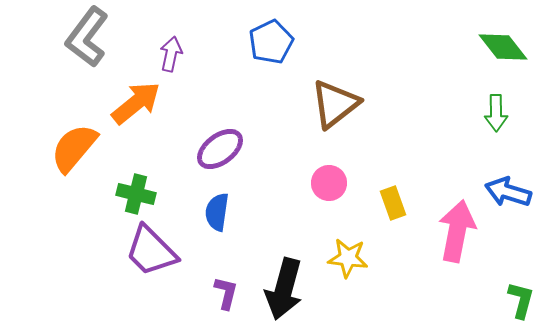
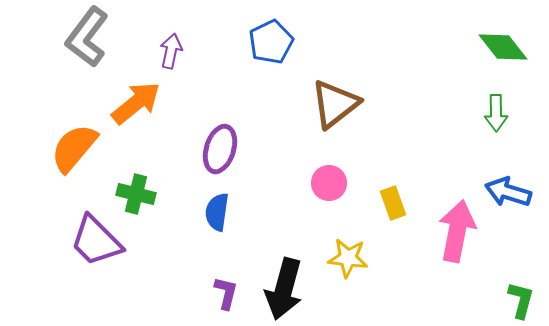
purple arrow: moved 3 px up
purple ellipse: rotated 36 degrees counterclockwise
purple trapezoid: moved 55 px left, 10 px up
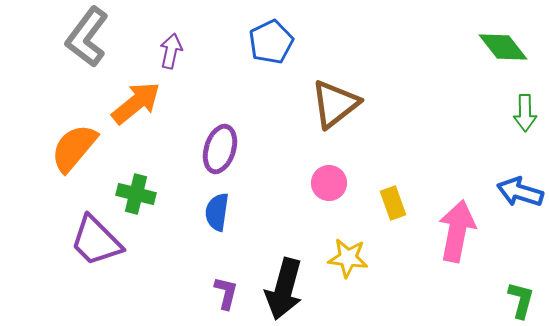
green arrow: moved 29 px right
blue arrow: moved 12 px right
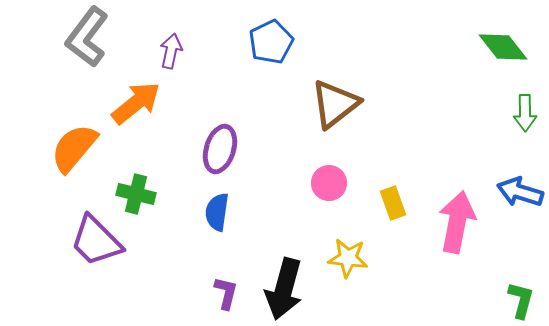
pink arrow: moved 9 px up
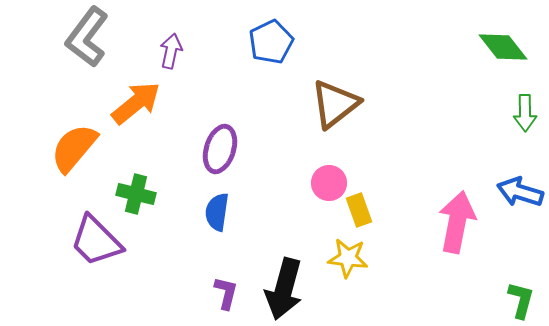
yellow rectangle: moved 34 px left, 7 px down
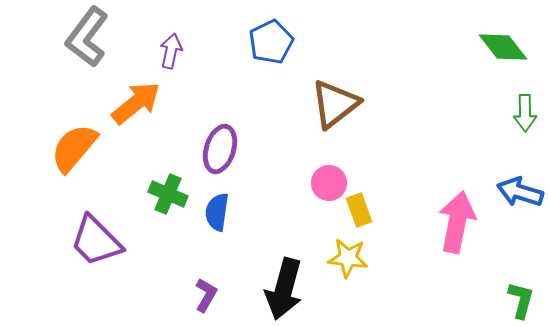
green cross: moved 32 px right; rotated 9 degrees clockwise
purple L-shape: moved 20 px left, 2 px down; rotated 16 degrees clockwise
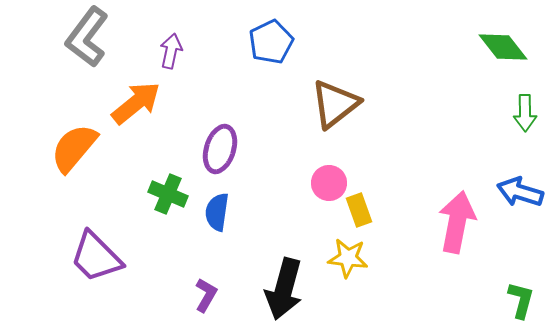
purple trapezoid: moved 16 px down
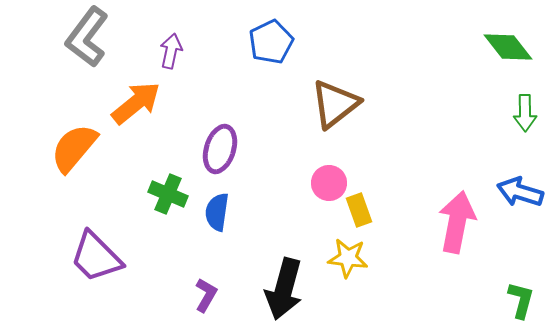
green diamond: moved 5 px right
